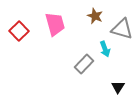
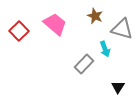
pink trapezoid: rotated 35 degrees counterclockwise
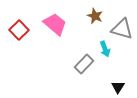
red square: moved 1 px up
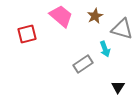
brown star: rotated 21 degrees clockwise
pink trapezoid: moved 6 px right, 8 px up
red square: moved 8 px right, 4 px down; rotated 30 degrees clockwise
gray rectangle: moved 1 px left; rotated 12 degrees clockwise
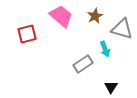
black triangle: moved 7 px left
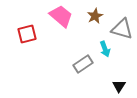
black triangle: moved 8 px right, 1 px up
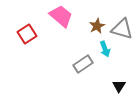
brown star: moved 2 px right, 10 px down
red square: rotated 18 degrees counterclockwise
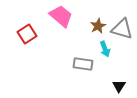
brown star: moved 1 px right
gray rectangle: rotated 42 degrees clockwise
